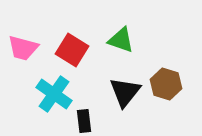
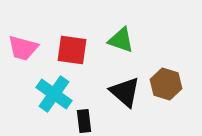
red square: rotated 24 degrees counterclockwise
black triangle: rotated 28 degrees counterclockwise
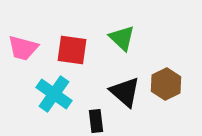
green triangle: moved 1 px right, 2 px up; rotated 24 degrees clockwise
brown hexagon: rotated 16 degrees clockwise
black rectangle: moved 12 px right
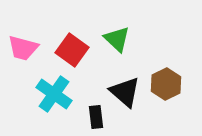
green triangle: moved 5 px left, 1 px down
red square: rotated 28 degrees clockwise
black rectangle: moved 4 px up
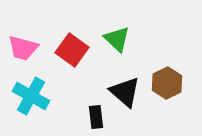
brown hexagon: moved 1 px right, 1 px up
cyan cross: moved 23 px left, 2 px down; rotated 6 degrees counterclockwise
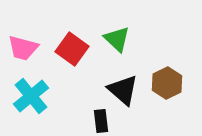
red square: moved 1 px up
black triangle: moved 2 px left, 2 px up
cyan cross: rotated 21 degrees clockwise
black rectangle: moved 5 px right, 4 px down
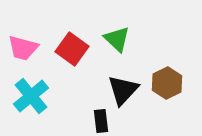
black triangle: rotated 32 degrees clockwise
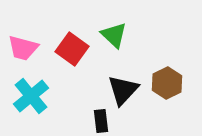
green triangle: moved 3 px left, 4 px up
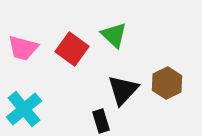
cyan cross: moved 7 px left, 13 px down
black rectangle: rotated 10 degrees counterclockwise
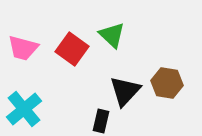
green triangle: moved 2 px left
brown hexagon: rotated 24 degrees counterclockwise
black triangle: moved 2 px right, 1 px down
black rectangle: rotated 30 degrees clockwise
